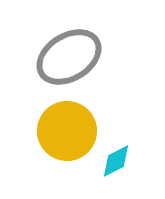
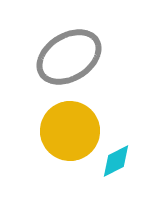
yellow circle: moved 3 px right
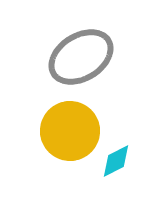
gray ellipse: moved 12 px right
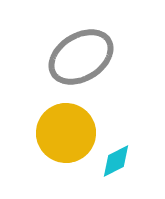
yellow circle: moved 4 px left, 2 px down
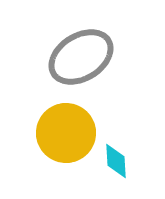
cyan diamond: rotated 66 degrees counterclockwise
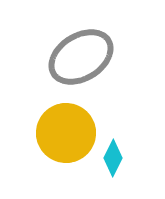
cyan diamond: moved 3 px left, 3 px up; rotated 30 degrees clockwise
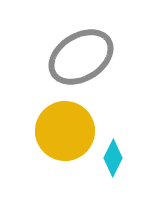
yellow circle: moved 1 px left, 2 px up
